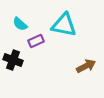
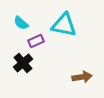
cyan semicircle: moved 1 px right, 1 px up
black cross: moved 10 px right, 3 px down; rotated 30 degrees clockwise
brown arrow: moved 4 px left, 11 px down; rotated 18 degrees clockwise
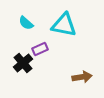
cyan semicircle: moved 5 px right
purple rectangle: moved 4 px right, 8 px down
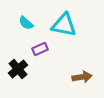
black cross: moved 5 px left, 6 px down
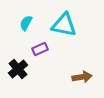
cyan semicircle: rotated 77 degrees clockwise
